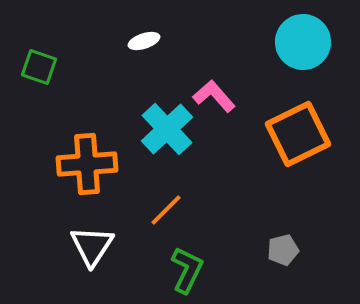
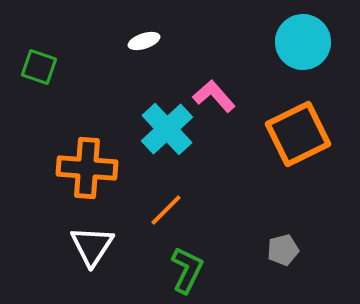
orange cross: moved 4 px down; rotated 8 degrees clockwise
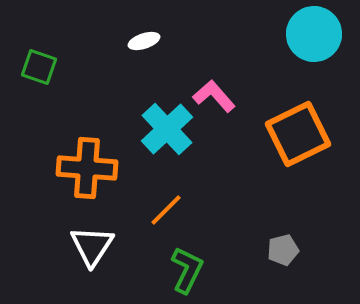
cyan circle: moved 11 px right, 8 px up
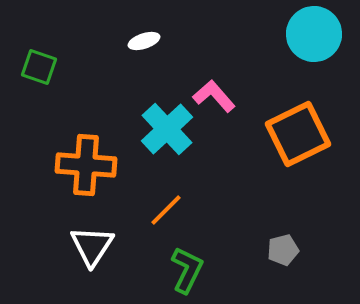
orange cross: moved 1 px left, 3 px up
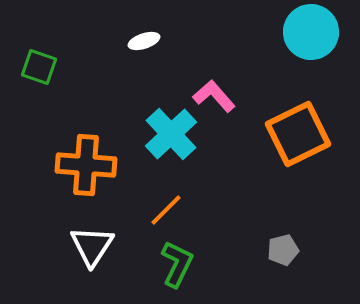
cyan circle: moved 3 px left, 2 px up
cyan cross: moved 4 px right, 5 px down
green L-shape: moved 10 px left, 6 px up
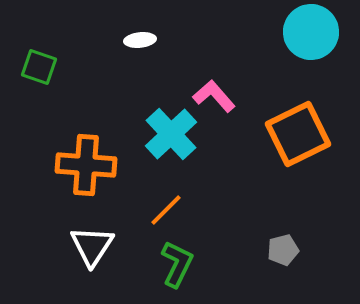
white ellipse: moved 4 px left, 1 px up; rotated 12 degrees clockwise
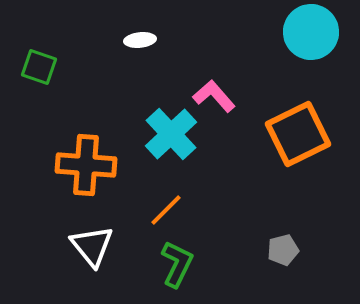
white triangle: rotated 12 degrees counterclockwise
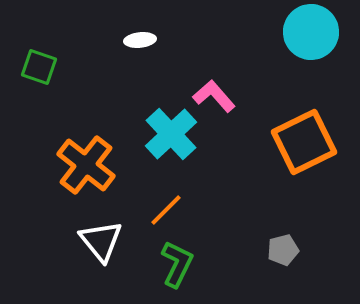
orange square: moved 6 px right, 8 px down
orange cross: rotated 34 degrees clockwise
white triangle: moved 9 px right, 5 px up
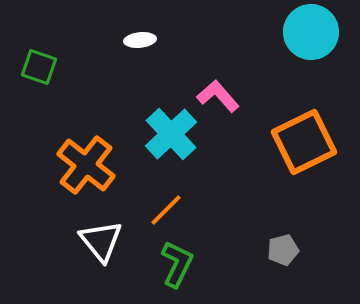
pink L-shape: moved 4 px right
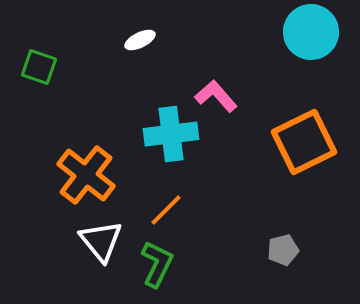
white ellipse: rotated 20 degrees counterclockwise
pink L-shape: moved 2 px left
cyan cross: rotated 36 degrees clockwise
orange cross: moved 10 px down
green L-shape: moved 20 px left
